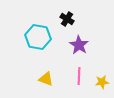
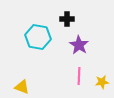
black cross: rotated 32 degrees counterclockwise
yellow triangle: moved 24 px left, 8 px down
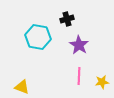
black cross: rotated 16 degrees counterclockwise
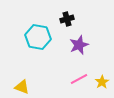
purple star: rotated 18 degrees clockwise
pink line: moved 3 px down; rotated 60 degrees clockwise
yellow star: rotated 24 degrees counterclockwise
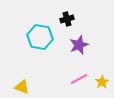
cyan hexagon: moved 2 px right
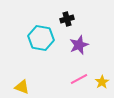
cyan hexagon: moved 1 px right, 1 px down
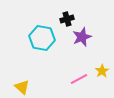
cyan hexagon: moved 1 px right
purple star: moved 3 px right, 8 px up
yellow star: moved 11 px up
yellow triangle: rotated 21 degrees clockwise
